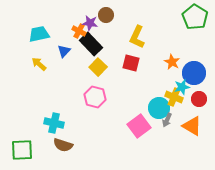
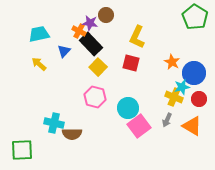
cyan circle: moved 31 px left
brown semicircle: moved 9 px right, 11 px up; rotated 18 degrees counterclockwise
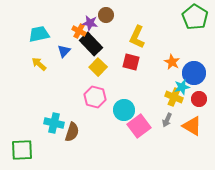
red square: moved 1 px up
cyan circle: moved 4 px left, 2 px down
brown semicircle: moved 2 px up; rotated 72 degrees counterclockwise
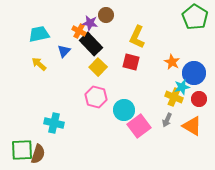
pink hexagon: moved 1 px right
brown semicircle: moved 34 px left, 22 px down
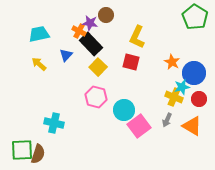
blue triangle: moved 2 px right, 4 px down
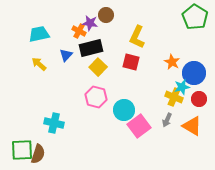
black rectangle: moved 4 px down; rotated 60 degrees counterclockwise
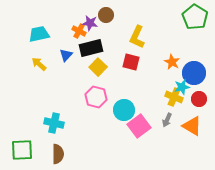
brown semicircle: moved 20 px right; rotated 18 degrees counterclockwise
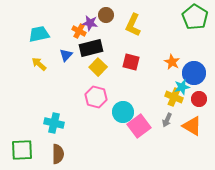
yellow L-shape: moved 4 px left, 12 px up
cyan circle: moved 1 px left, 2 px down
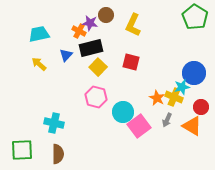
orange star: moved 15 px left, 36 px down
red circle: moved 2 px right, 8 px down
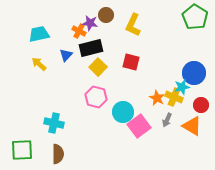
red circle: moved 2 px up
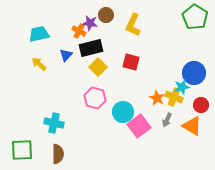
pink hexagon: moved 1 px left, 1 px down
